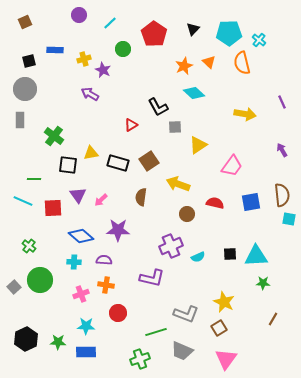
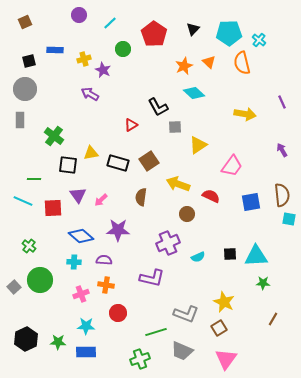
red semicircle at (215, 203): moved 4 px left, 7 px up; rotated 12 degrees clockwise
purple cross at (171, 246): moved 3 px left, 3 px up
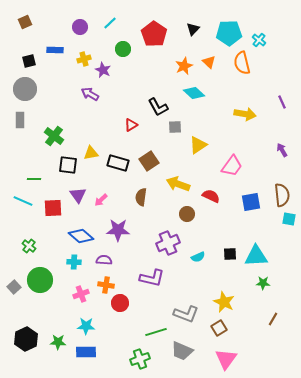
purple circle at (79, 15): moved 1 px right, 12 px down
red circle at (118, 313): moved 2 px right, 10 px up
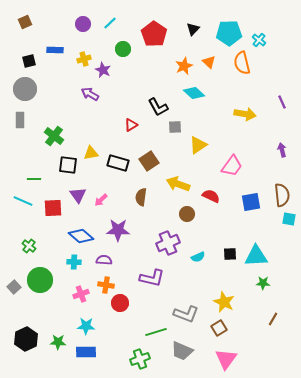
purple circle at (80, 27): moved 3 px right, 3 px up
purple arrow at (282, 150): rotated 16 degrees clockwise
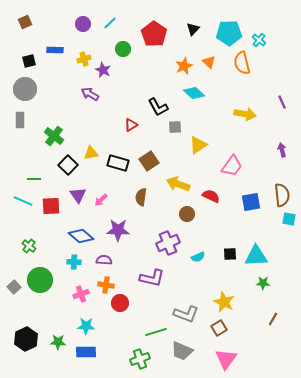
black square at (68, 165): rotated 36 degrees clockwise
red square at (53, 208): moved 2 px left, 2 px up
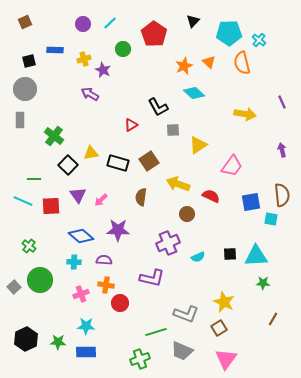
black triangle at (193, 29): moved 8 px up
gray square at (175, 127): moved 2 px left, 3 px down
cyan square at (289, 219): moved 18 px left
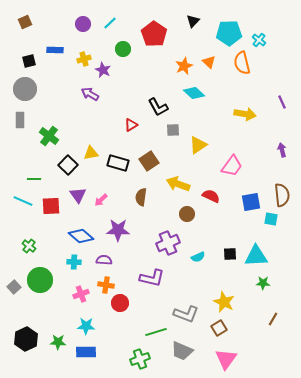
green cross at (54, 136): moved 5 px left
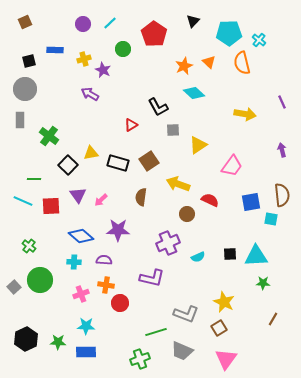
red semicircle at (211, 196): moved 1 px left, 4 px down
